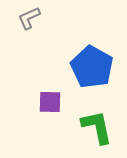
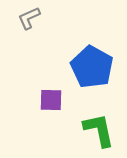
purple square: moved 1 px right, 2 px up
green L-shape: moved 2 px right, 3 px down
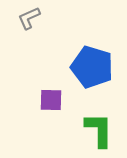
blue pentagon: rotated 12 degrees counterclockwise
green L-shape: rotated 12 degrees clockwise
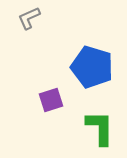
purple square: rotated 20 degrees counterclockwise
green L-shape: moved 1 px right, 2 px up
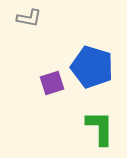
gray L-shape: rotated 145 degrees counterclockwise
purple square: moved 1 px right, 17 px up
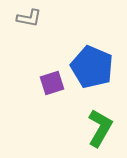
blue pentagon: rotated 6 degrees clockwise
green L-shape: rotated 30 degrees clockwise
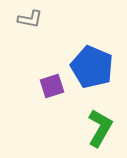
gray L-shape: moved 1 px right, 1 px down
purple square: moved 3 px down
